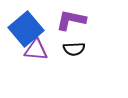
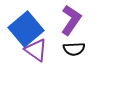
purple L-shape: rotated 112 degrees clockwise
purple triangle: rotated 30 degrees clockwise
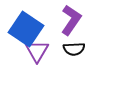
blue square: rotated 16 degrees counterclockwise
purple triangle: moved 1 px right, 1 px down; rotated 25 degrees clockwise
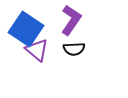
purple triangle: moved 1 px up; rotated 20 degrees counterclockwise
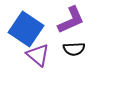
purple L-shape: rotated 32 degrees clockwise
purple triangle: moved 1 px right, 5 px down
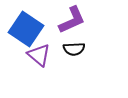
purple L-shape: moved 1 px right
purple triangle: moved 1 px right
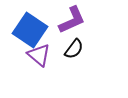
blue square: moved 4 px right, 1 px down
black semicircle: rotated 50 degrees counterclockwise
